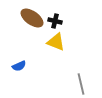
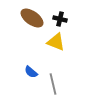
black cross: moved 5 px right, 2 px up
blue semicircle: moved 12 px right, 6 px down; rotated 64 degrees clockwise
gray line: moved 28 px left
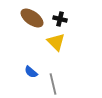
yellow triangle: rotated 24 degrees clockwise
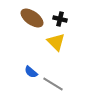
gray line: rotated 45 degrees counterclockwise
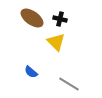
gray line: moved 16 px right
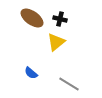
yellow triangle: rotated 36 degrees clockwise
blue semicircle: moved 1 px down
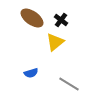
black cross: moved 1 px right, 1 px down; rotated 24 degrees clockwise
yellow triangle: moved 1 px left
blue semicircle: rotated 56 degrees counterclockwise
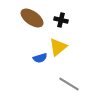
black cross: rotated 24 degrees counterclockwise
yellow triangle: moved 3 px right, 5 px down
blue semicircle: moved 9 px right, 15 px up
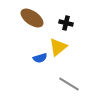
black cross: moved 5 px right, 3 px down
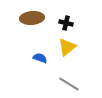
brown ellipse: rotated 40 degrees counterclockwise
yellow triangle: moved 9 px right
blue semicircle: rotated 144 degrees counterclockwise
